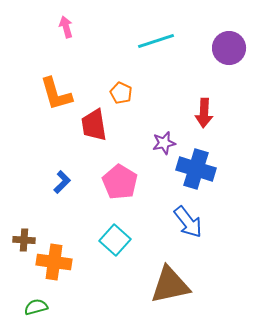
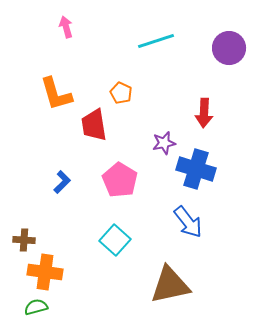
pink pentagon: moved 2 px up
orange cross: moved 9 px left, 10 px down
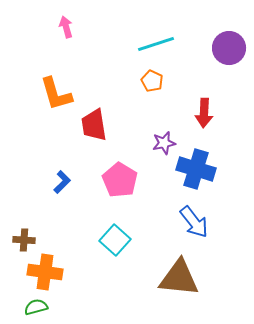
cyan line: moved 3 px down
orange pentagon: moved 31 px right, 12 px up
blue arrow: moved 6 px right
brown triangle: moved 9 px right, 7 px up; rotated 18 degrees clockwise
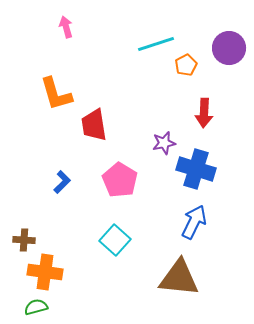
orange pentagon: moved 34 px right, 16 px up; rotated 20 degrees clockwise
blue arrow: rotated 116 degrees counterclockwise
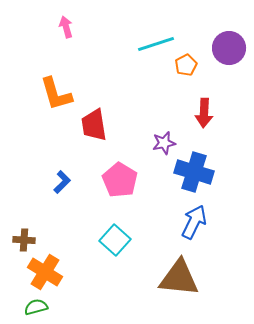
blue cross: moved 2 px left, 3 px down
orange cross: rotated 24 degrees clockwise
